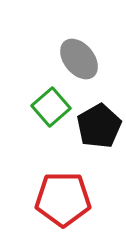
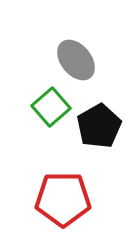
gray ellipse: moved 3 px left, 1 px down
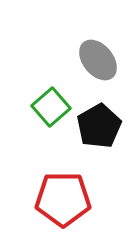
gray ellipse: moved 22 px right
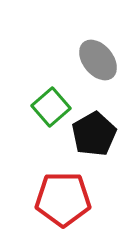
black pentagon: moved 5 px left, 8 px down
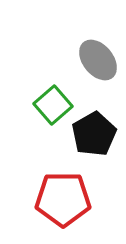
green square: moved 2 px right, 2 px up
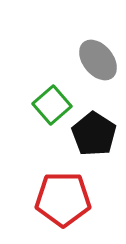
green square: moved 1 px left
black pentagon: rotated 9 degrees counterclockwise
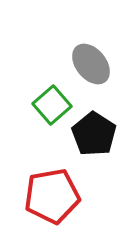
gray ellipse: moved 7 px left, 4 px down
red pentagon: moved 11 px left, 3 px up; rotated 10 degrees counterclockwise
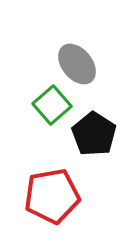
gray ellipse: moved 14 px left
